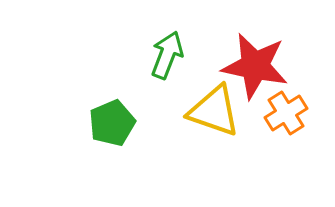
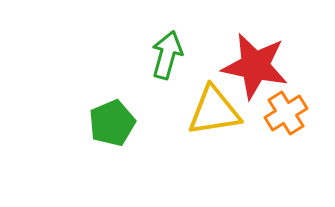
green arrow: rotated 6 degrees counterclockwise
yellow triangle: rotated 28 degrees counterclockwise
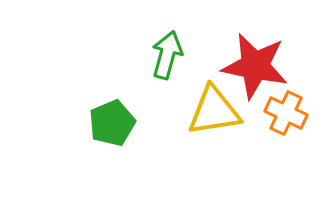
orange cross: rotated 33 degrees counterclockwise
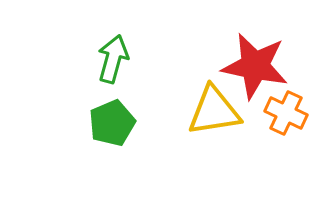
green arrow: moved 54 px left, 4 px down
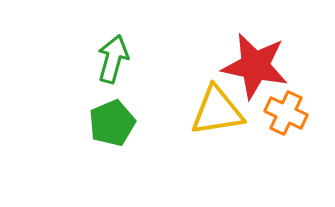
yellow triangle: moved 3 px right
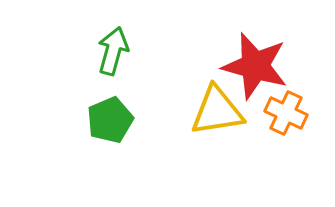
green arrow: moved 8 px up
red star: rotated 4 degrees clockwise
green pentagon: moved 2 px left, 3 px up
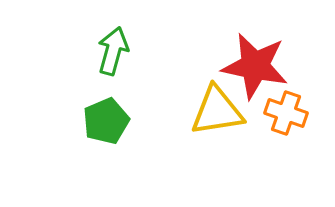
red star: rotated 4 degrees counterclockwise
orange cross: rotated 6 degrees counterclockwise
green pentagon: moved 4 px left, 1 px down
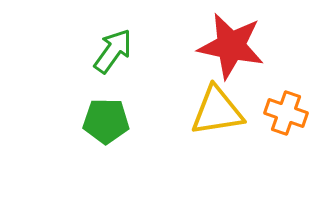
green arrow: rotated 21 degrees clockwise
red star: moved 24 px left, 20 px up
green pentagon: rotated 24 degrees clockwise
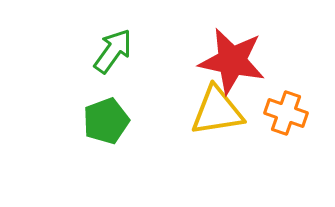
red star: moved 1 px right, 15 px down
green pentagon: rotated 21 degrees counterclockwise
